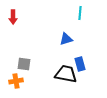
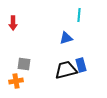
cyan line: moved 1 px left, 2 px down
red arrow: moved 6 px down
blue triangle: moved 1 px up
blue rectangle: moved 1 px right, 1 px down
black trapezoid: moved 4 px up; rotated 25 degrees counterclockwise
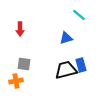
cyan line: rotated 56 degrees counterclockwise
red arrow: moved 7 px right, 6 px down
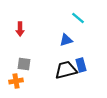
cyan line: moved 1 px left, 3 px down
blue triangle: moved 2 px down
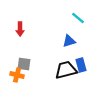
blue triangle: moved 3 px right, 1 px down
orange cross: moved 1 px right, 6 px up; rotated 24 degrees clockwise
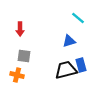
gray square: moved 8 px up
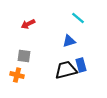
red arrow: moved 8 px right, 5 px up; rotated 64 degrees clockwise
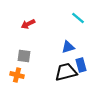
blue triangle: moved 1 px left, 6 px down
black trapezoid: moved 2 px down
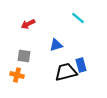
blue triangle: moved 12 px left, 2 px up
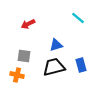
black trapezoid: moved 12 px left, 5 px up
